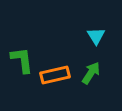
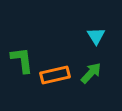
green arrow: rotated 10 degrees clockwise
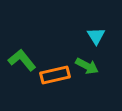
green L-shape: rotated 32 degrees counterclockwise
green arrow: moved 4 px left, 7 px up; rotated 75 degrees clockwise
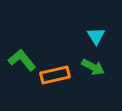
green arrow: moved 6 px right, 1 px down
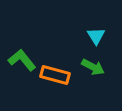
orange rectangle: rotated 28 degrees clockwise
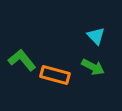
cyan triangle: rotated 12 degrees counterclockwise
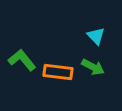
orange rectangle: moved 3 px right, 3 px up; rotated 8 degrees counterclockwise
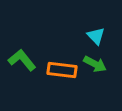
green arrow: moved 2 px right, 3 px up
orange rectangle: moved 4 px right, 2 px up
